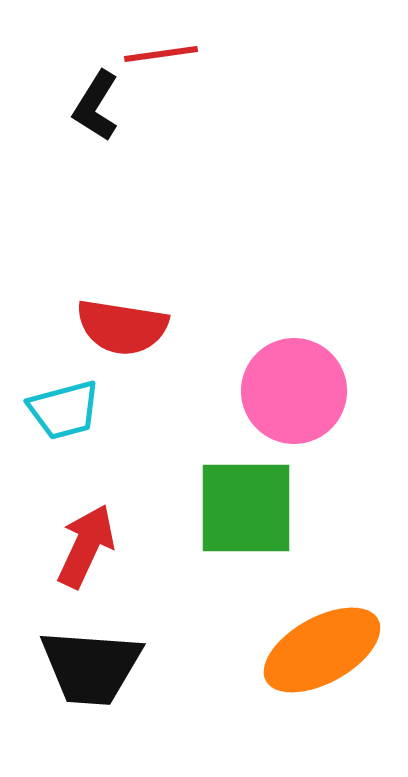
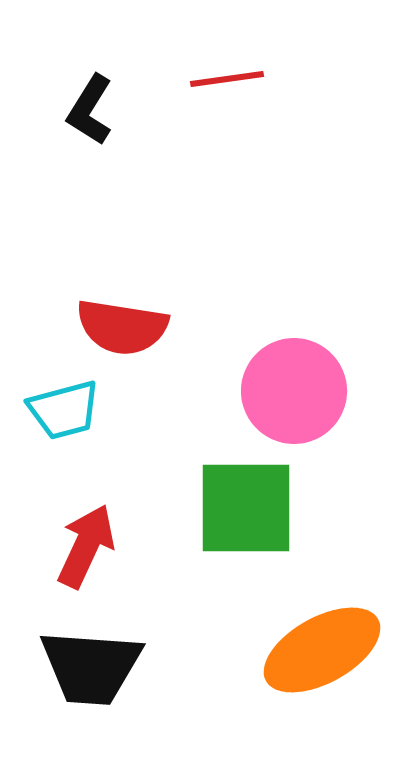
red line: moved 66 px right, 25 px down
black L-shape: moved 6 px left, 4 px down
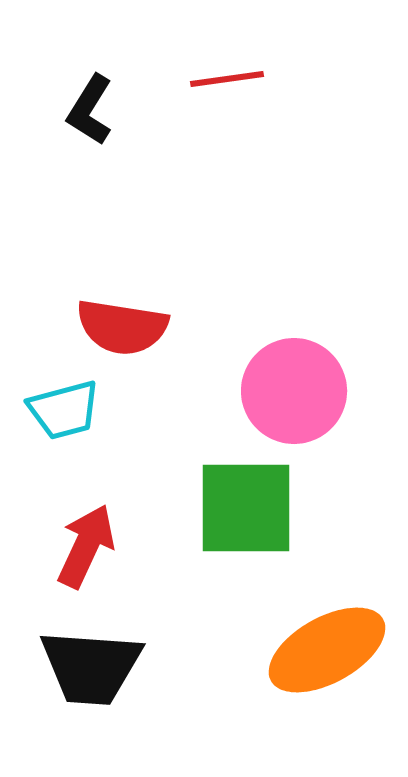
orange ellipse: moved 5 px right
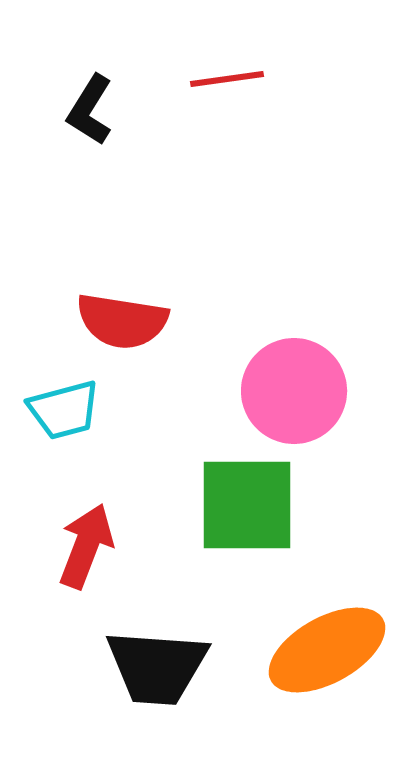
red semicircle: moved 6 px up
green square: moved 1 px right, 3 px up
red arrow: rotated 4 degrees counterclockwise
black trapezoid: moved 66 px right
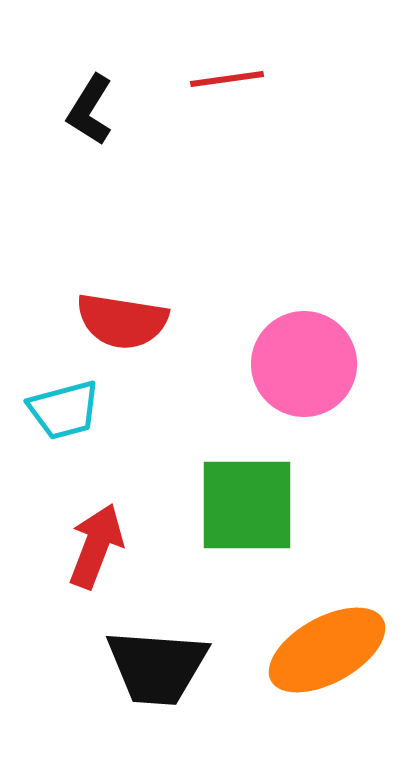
pink circle: moved 10 px right, 27 px up
red arrow: moved 10 px right
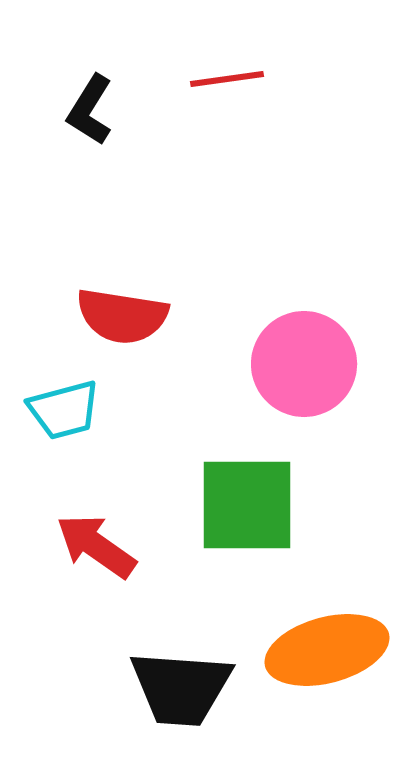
red semicircle: moved 5 px up
red arrow: rotated 76 degrees counterclockwise
orange ellipse: rotated 14 degrees clockwise
black trapezoid: moved 24 px right, 21 px down
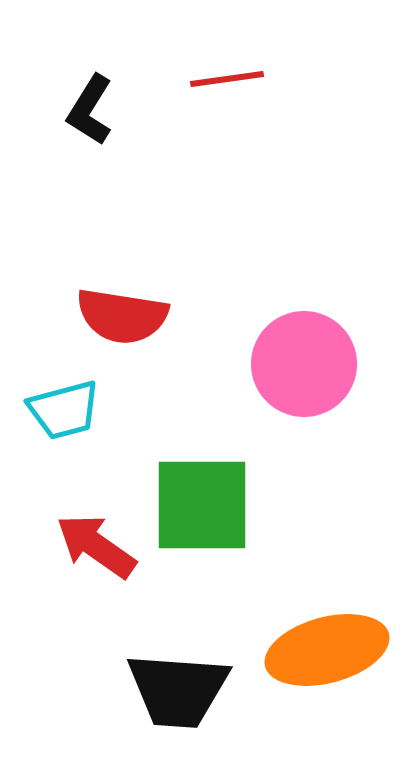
green square: moved 45 px left
black trapezoid: moved 3 px left, 2 px down
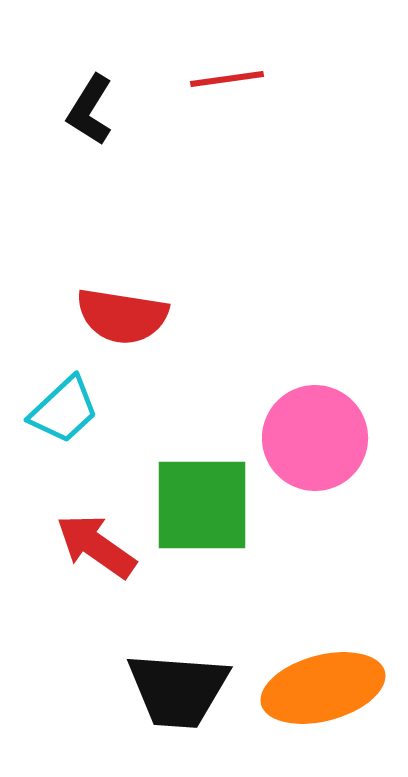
pink circle: moved 11 px right, 74 px down
cyan trapezoid: rotated 28 degrees counterclockwise
orange ellipse: moved 4 px left, 38 px down
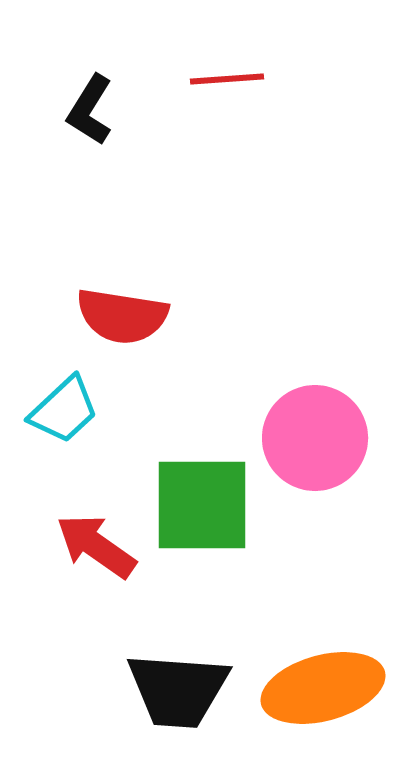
red line: rotated 4 degrees clockwise
